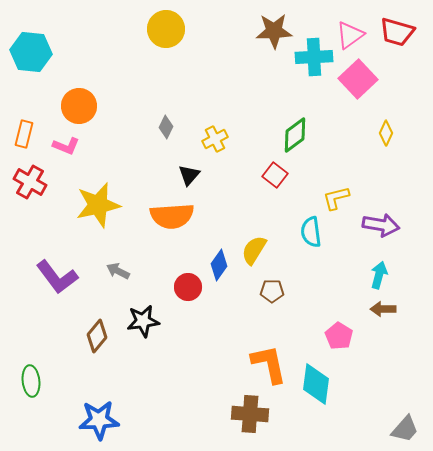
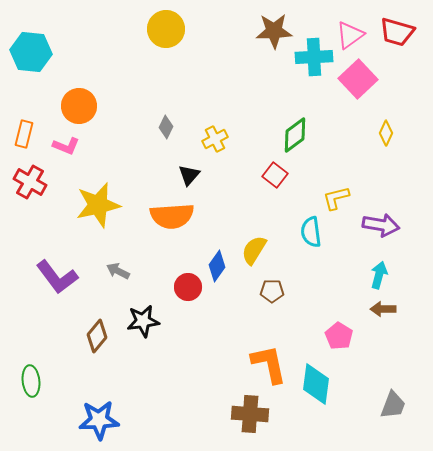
blue diamond: moved 2 px left, 1 px down
gray trapezoid: moved 12 px left, 24 px up; rotated 20 degrees counterclockwise
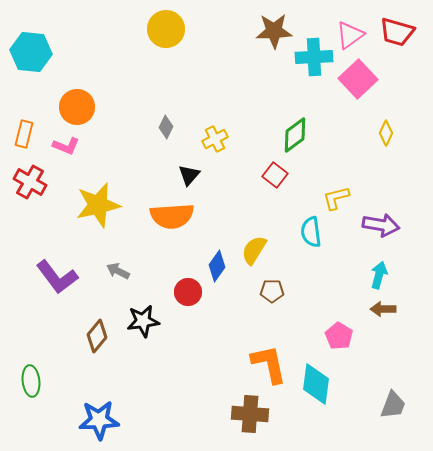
orange circle: moved 2 px left, 1 px down
red circle: moved 5 px down
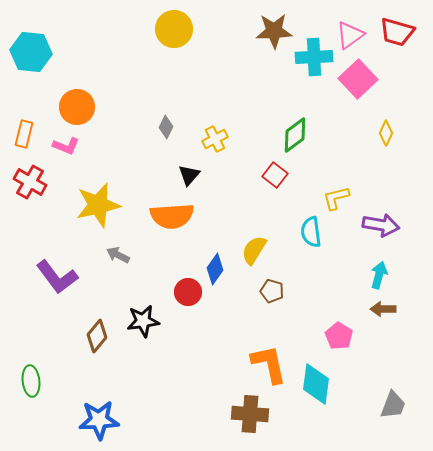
yellow circle: moved 8 px right
blue diamond: moved 2 px left, 3 px down
gray arrow: moved 16 px up
brown pentagon: rotated 15 degrees clockwise
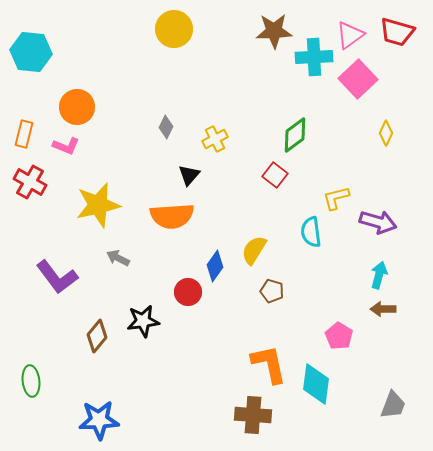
purple arrow: moved 3 px left, 3 px up; rotated 6 degrees clockwise
gray arrow: moved 3 px down
blue diamond: moved 3 px up
brown cross: moved 3 px right, 1 px down
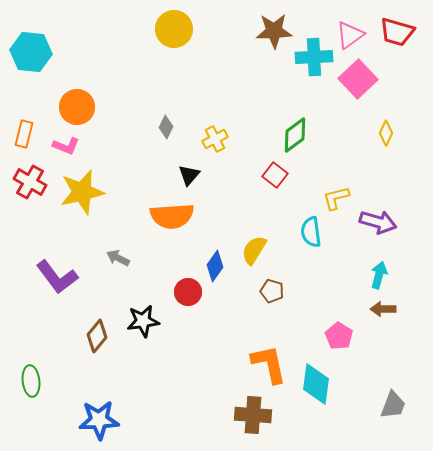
yellow star: moved 16 px left, 13 px up
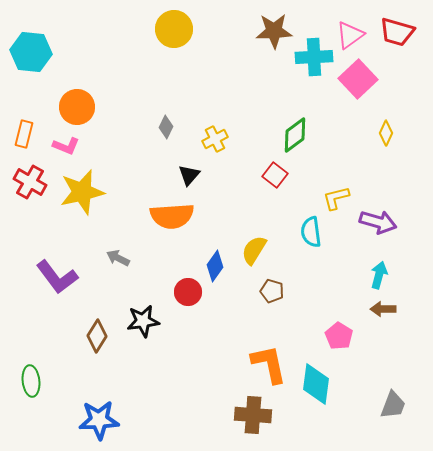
brown diamond: rotated 8 degrees counterclockwise
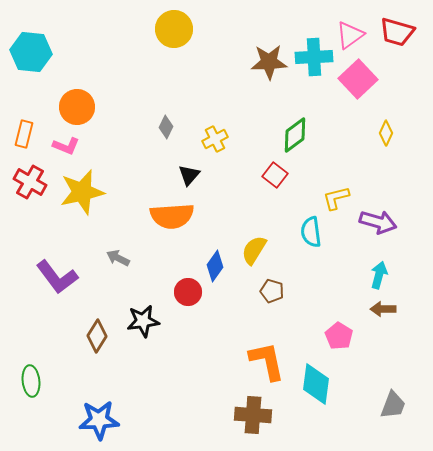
brown star: moved 5 px left, 31 px down
orange L-shape: moved 2 px left, 3 px up
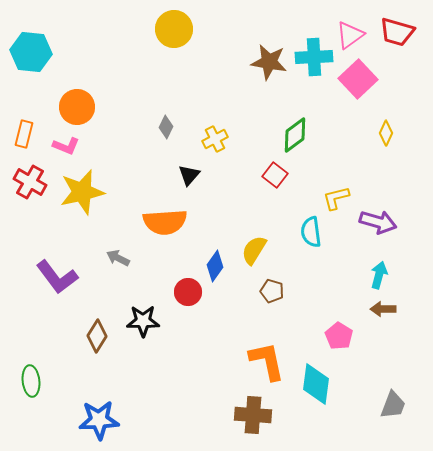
brown star: rotated 12 degrees clockwise
orange semicircle: moved 7 px left, 6 px down
black star: rotated 8 degrees clockwise
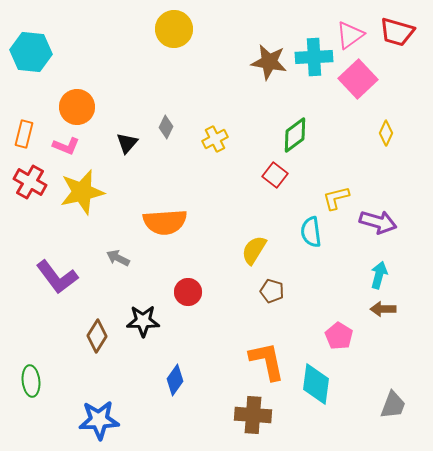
black triangle: moved 62 px left, 32 px up
blue diamond: moved 40 px left, 114 px down
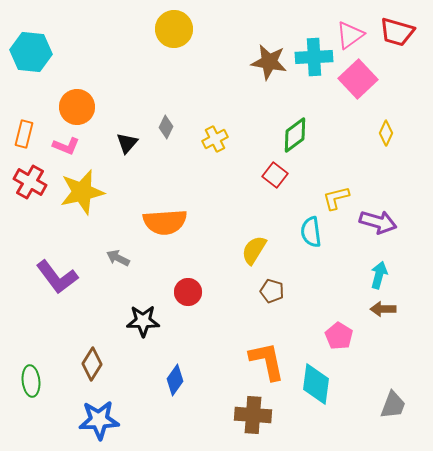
brown diamond: moved 5 px left, 28 px down
